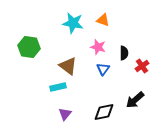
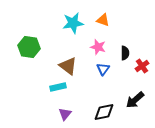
cyan star: rotated 20 degrees counterclockwise
black semicircle: moved 1 px right
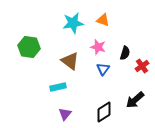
black semicircle: rotated 16 degrees clockwise
brown triangle: moved 2 px right, 5 px up
black diamond: rotated 20 degrees counterclockwise
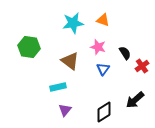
black semicircle: rotated 48 degrees counterclockwise
purple triangle: moved 4 px up
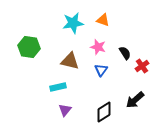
brown triangle: rotated 24 degrees counterclockwise
blue triangle: moved 2 px left, 1 px down
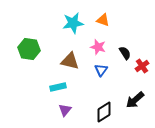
green hexagon: moved 2 px down
